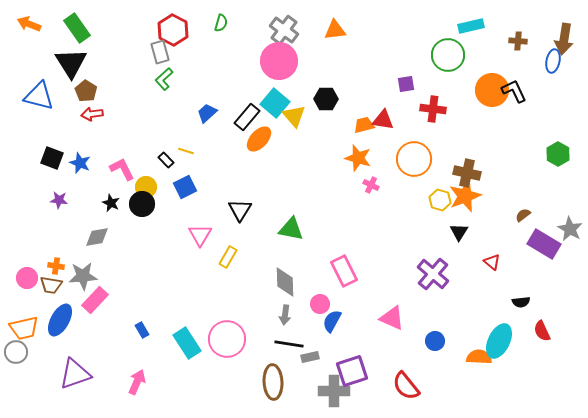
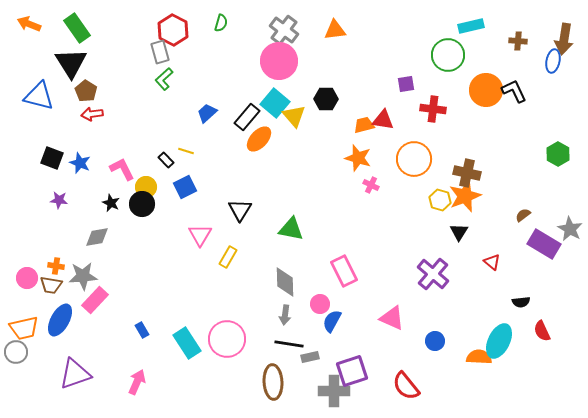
orange circle at (492, 90): moved 6 px left
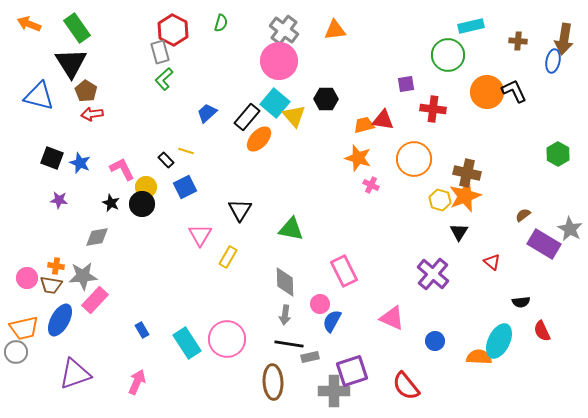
orange circle at (486, 90): moved 1 px right, 2 px down
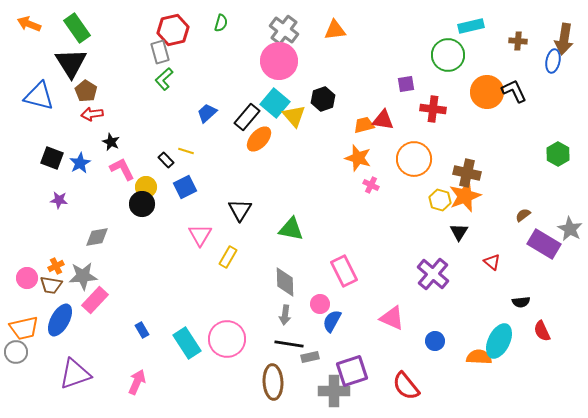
red hexagon at (173, 30): rotated 20 degrees clockwise
black hexagon at (326, 99): moved 3 px left; rotated 20 degrees counterclockwise
blue star at (80, 163): rotated 20 degrees clockwise
black star at (111, 203): moved 61 px up
orange cross at (56, 266): rotated 35 degrees counterclockwise
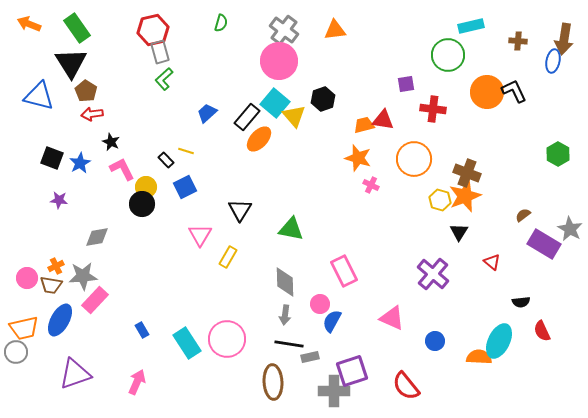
red hexagon at (173, 30): moved 20 px left
brown cross at (467, 173): rotated 8 degrees clockwise
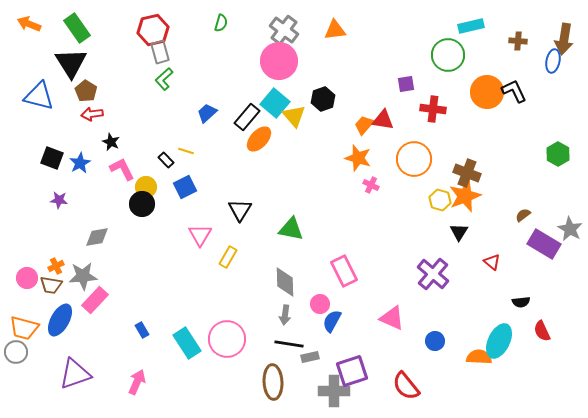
orange trapezoid at (364, 125): rotated 35 degrees counterclockwise
orange trapezoid at (24, 328): rotated 28 degrees clockwise
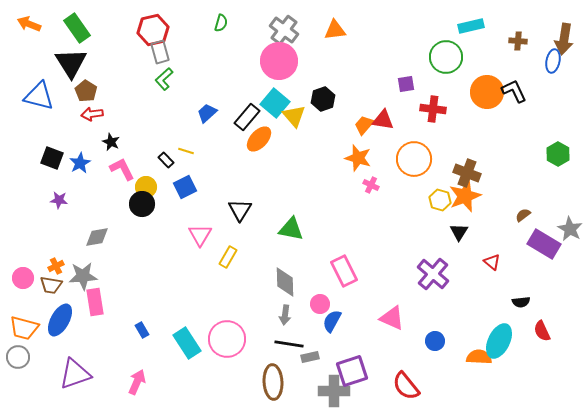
green circle at (448, 55): moved 2 px left, 2 px down
pink circle at (27, 278): moved 4 px left
pink rectangle at (95, 300): moved 2 px down; rotated 52 degrees counterclockwise
gray circle at (16, 352): moved 2 px right, 5 px down
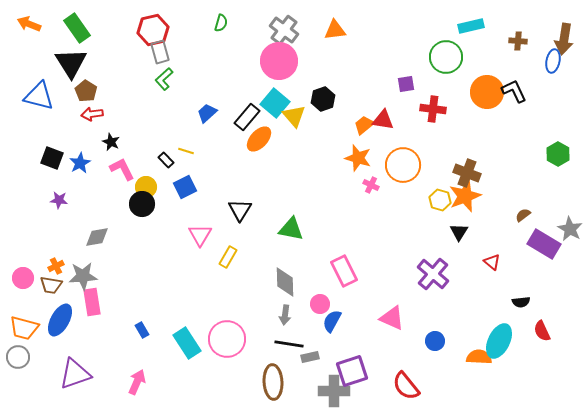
orange trapezoid at (364, 125): rotated 10 degrees clockwise
orange circle at (414, 159): moved 11 px left, 6 px down
pink rectangle at (95, 302): moved 3 px left
